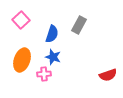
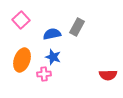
gray rectangle: moved 2 px left, 2 px down
blue semicircle: rotated 120 degrees counterclockwise
red semicircle: rotated 18 degrees clockwise
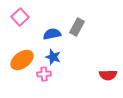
pink square: moved 1 px left, 3 px up
orange ellipse: rotated 35 degrees clockwise
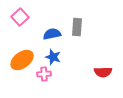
gray rectangle: rotated 24 degrees counterclockwise
red semicircle: moved 5 px left, 3 px up
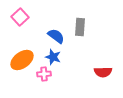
gray rectangle: moved 3 px right
blue semicircle: moved 4 px right, 2 px down; rotated 48 degrees clockwise
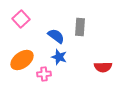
pink square: moved 1 px right, 2 px down
blue star: moved 6 px right
red semicircle: moved 5 px up
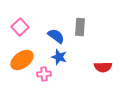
pink square: moved 1 px left, 8 px down
